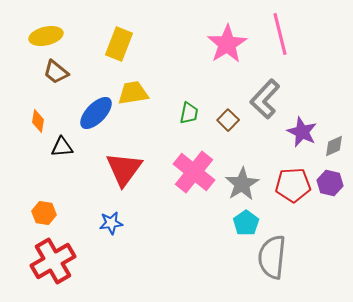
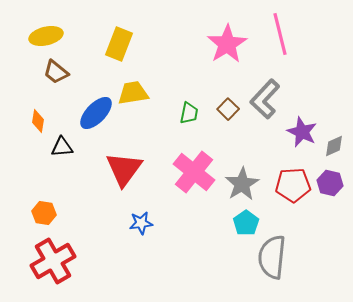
brown square: moved 11 px up
blue star: moved 30 px right
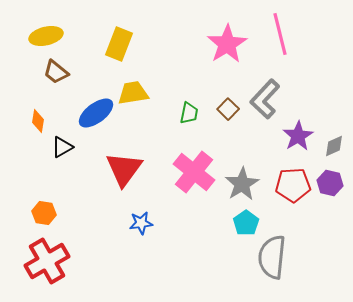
blue ellipse: rotated 9 degrees clockwise
purple star: moved 4 px left, 4 px down; rotated 16 degrees clockwise
black triangle: rotated 25 degrees counterclockwise
red cross: moved 6 px left
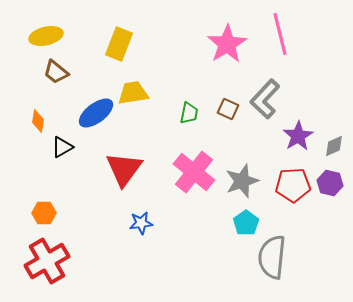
brown square: rotated 20 degrees counterclockwise
gray star: moved 3 px up; rotated 12 degrees clockwise
orange hexagon: rotated 10 degrees counterclockwise
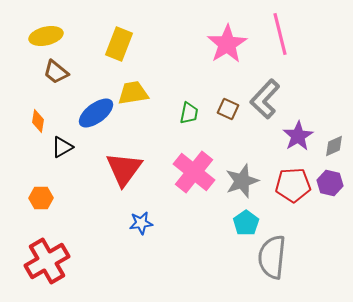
orange hexagon: moved 3 px left, 15 px up
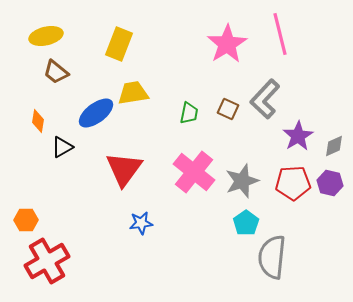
red pentagon: moved 2 px up
orange hexagon: moved 15 px left, 22 px down
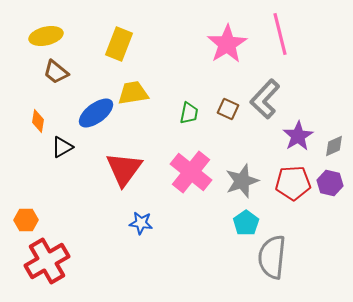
pink cross: moved 3 px left
blue star: rotated 15 degrees clockwise
